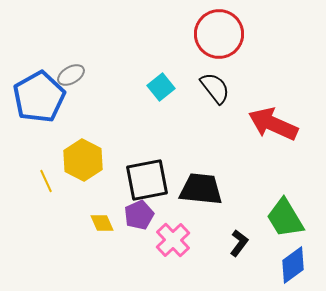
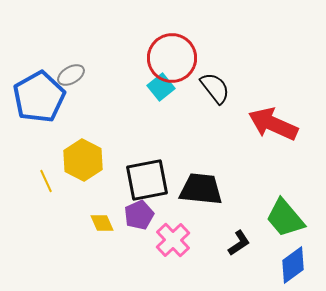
red circle: moved 47 px left, 24 px down
green trapezoid: rotated 9 degrees counterclockwise
black L-shape: rotated 20 degrees clockwise
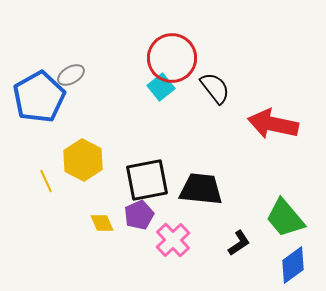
red arrow: rotated 12 degrees counterclockwise
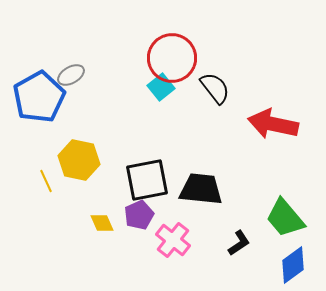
yellow hexagon: moved 4 px left; rotated 15 degrees counterclockwise
pink cross: rotated 8 degrees counterclockwise
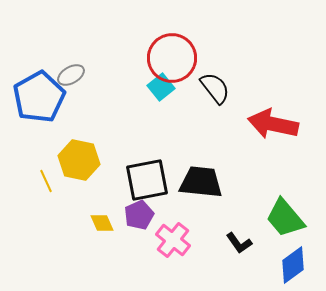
black trapezoid: moved 7 px up
black L-shape: rotated 88 degrees clockwise
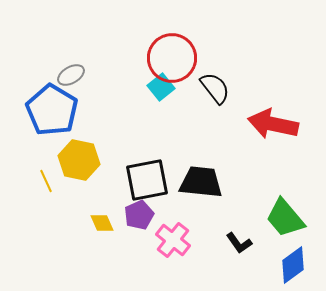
blue pentagon: moved 13 px right, 13 px down; rotated 12 degrees counterclockwise
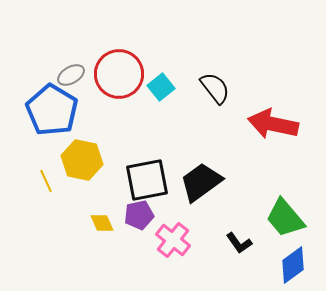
red circle: moved 53 px left, 16 px down
yellow hexagon: moved 3 px right
black trapezoid: rotated 42 degrees counterclockwise
purple pentagon: rotated 12 degrees clockwise
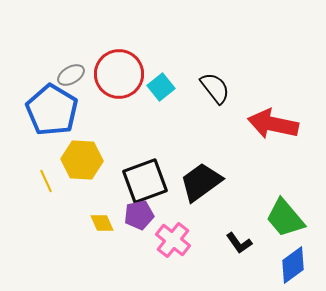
yellow hexagon: rotated 9 degrees counterclockwise
black square: moved 2 px left, 1 px down; rotated 9 degrees counterclockwise
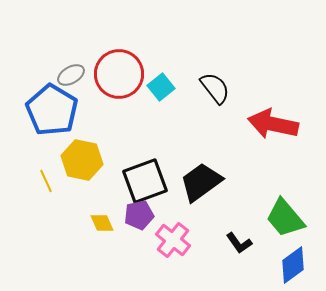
yellow hexagon: rotated 9 degrees clockwise
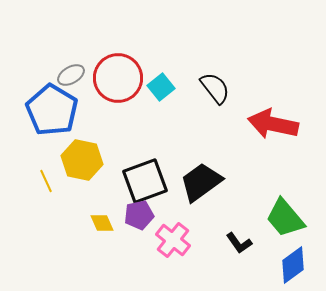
red circle: moved 1 px left, 4 px down
